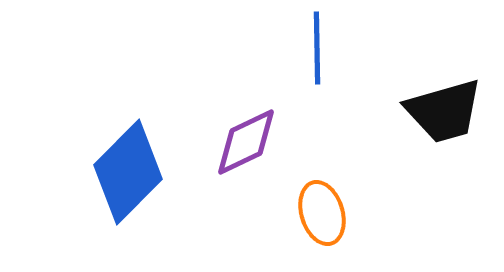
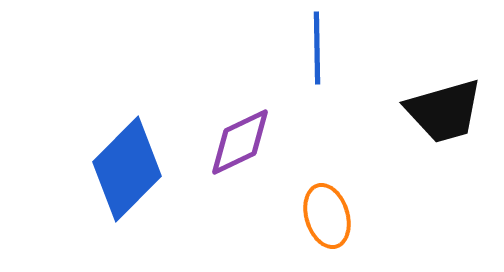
purple diamond: moved 6 px left
blue diamond: moved 1 px left, 3 px up
orange ellipse: moved 5 px right, 3 px down
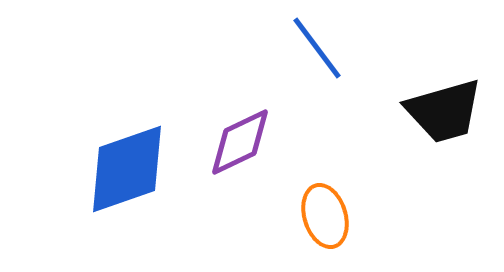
blue line: rotated 36 degrees counterclockwise
blue diamond: rotated 26 degrees clockwise
orange ellipse: moved 2 px left
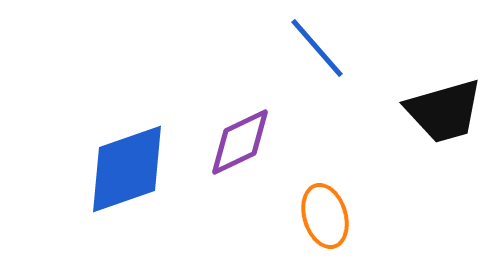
blue line: rotated 4 degrees counterclockwise
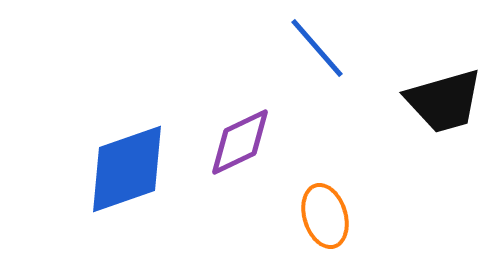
black trapezoid: moved 10 px up
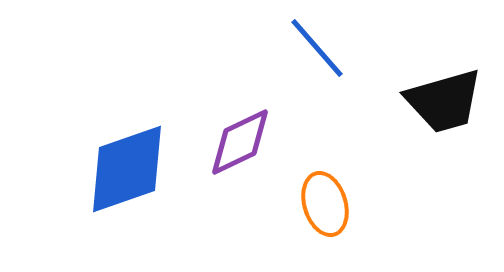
orange ellipse: moved 12 px up
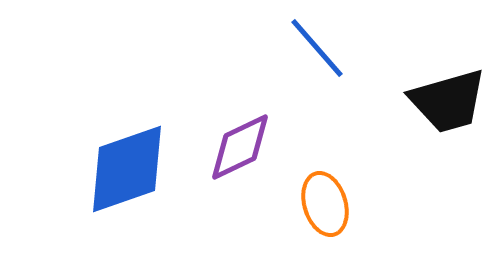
black trapezoid: moved 4 px right
purple diamond: moved 5 px down
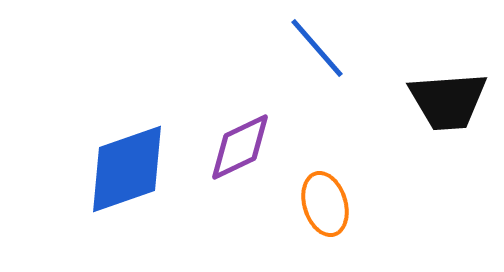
black trapezoid: rotated 12 degrees clockwise
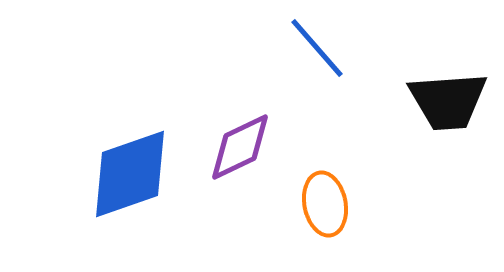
blue diamond: moved 3 px right, 5 px down
orange ellipse: rotated 6 degrees clockwise
